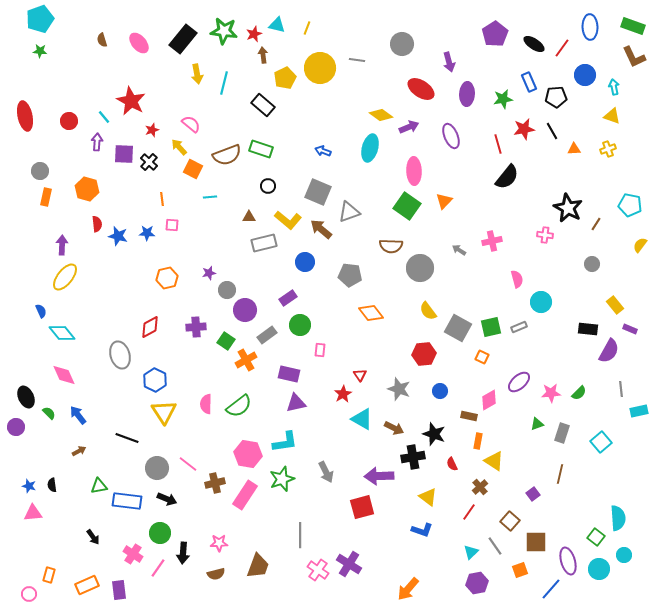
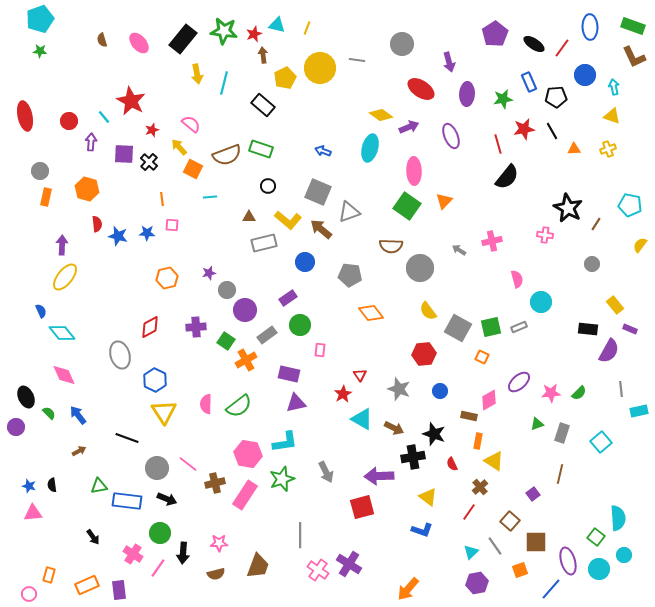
purple arrow at (97, 142): moved 6 px left
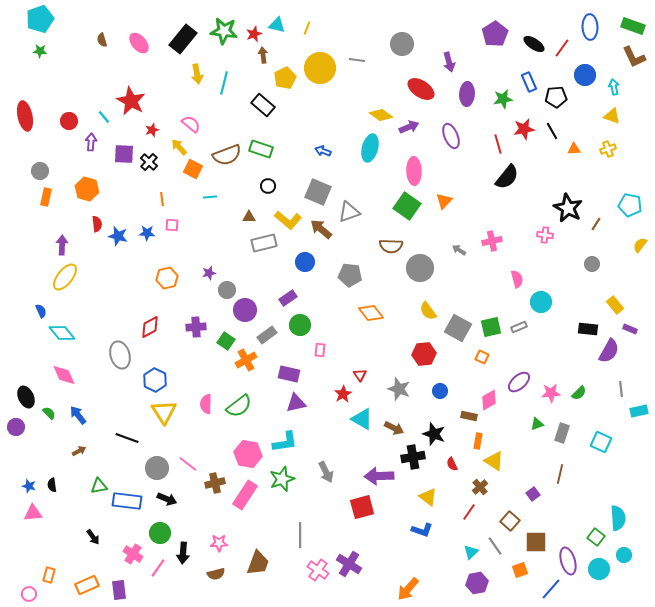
cyan square at (601, 442): rotated 25 degrees counterclockwise
brown trapezoid at (258, 566): moved 3 px up
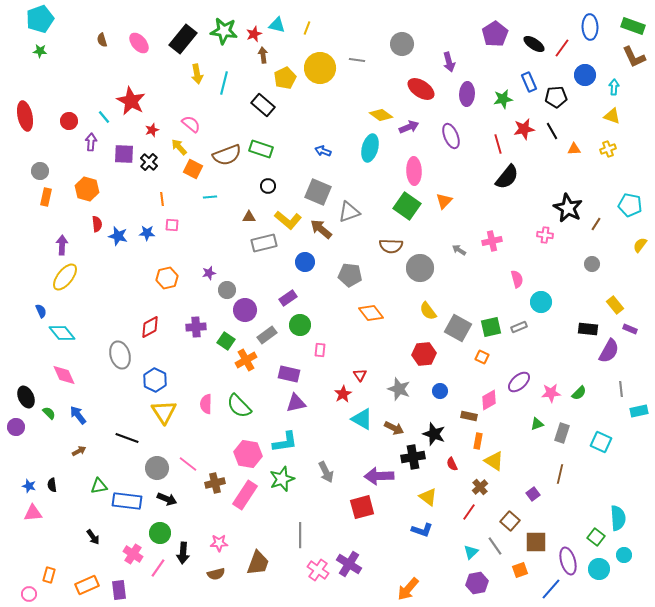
cyan arrow at (614, 87): rotated 14 degrees clockwise
green semicircle at (239, 406): rotated 84 degrees clockwise
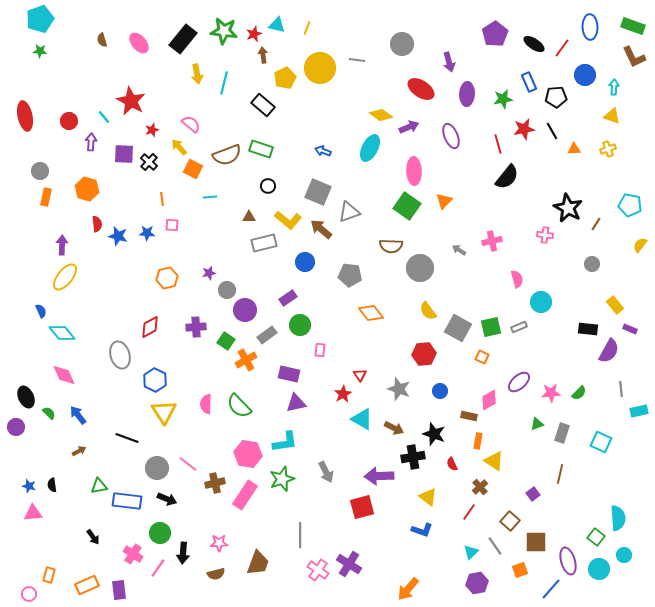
cyan ellipse at (370, 148): rotated 12 degrees clockwise
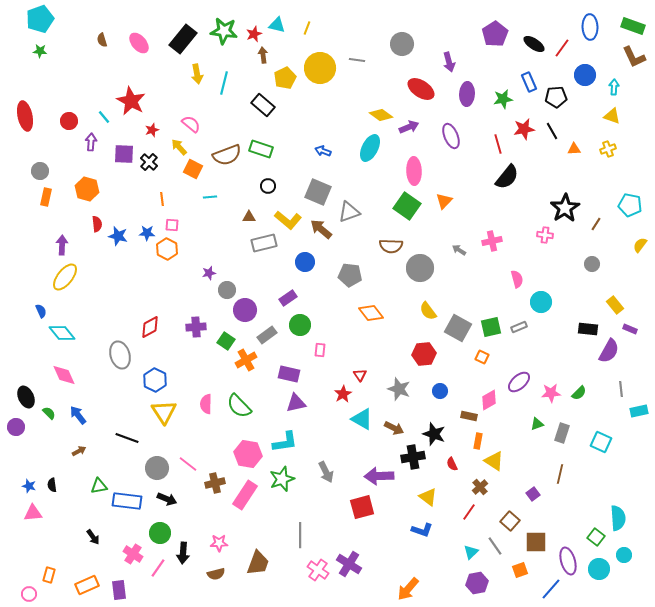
black star at (568, 208): moved 3 px left; rotated 12 degrees clockwise
orange hexagon at (167, 278): moved 29 px up; rotated 20 degrees counterclockwise
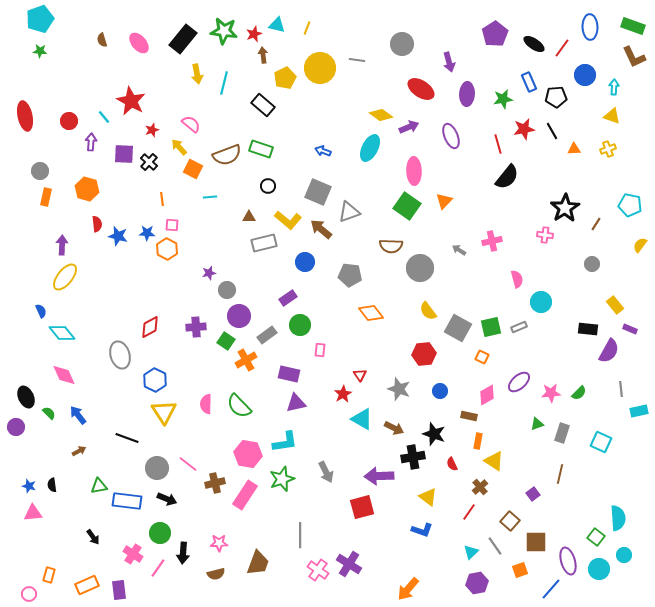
purple circle at (245, 310): moved 6 px left, 6 px down
pink diamond at (489, 400): moved 2 px left, 5 px up
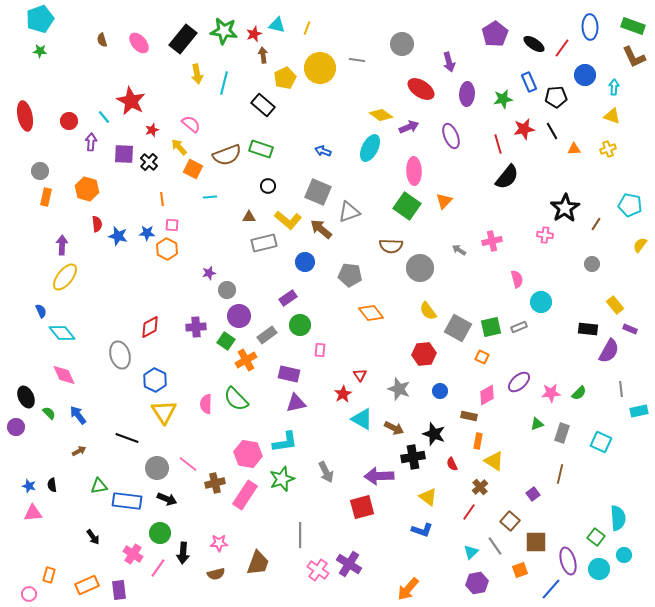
green semicircle at (239, 406): moved 3 px left, 7 px up
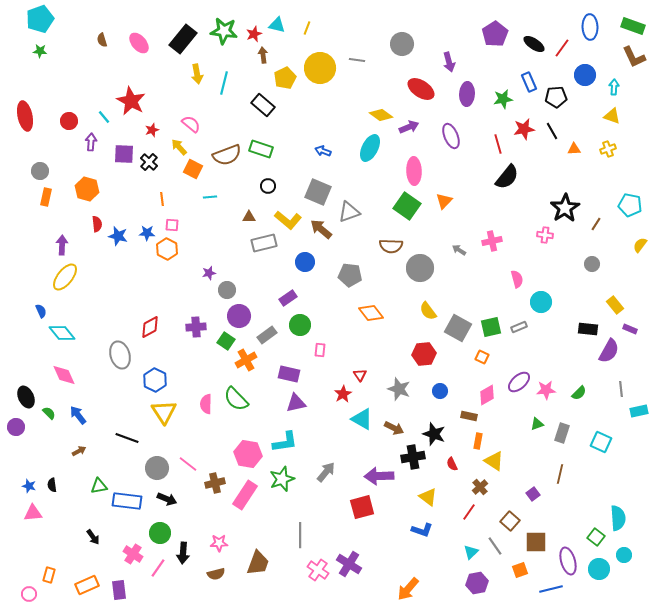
pink star at (551, 393): moved 5 px left, 3 px up
gray arrow at (326, 472): rotated 115 degrees counterclockwise
blue line at (551, 589): rotated 35 degrees clockwise
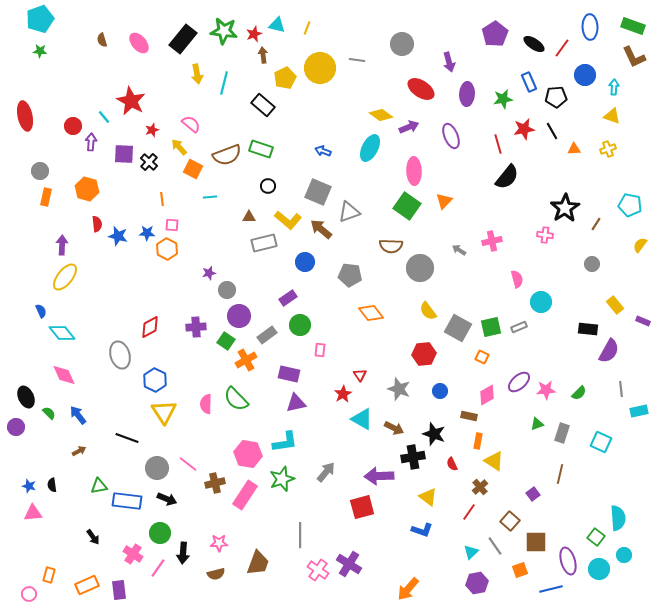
red circle at (69, 121): moved 4 px right, 5 px down
purple rectangle at (630, 329): moved 13 px right, 8 px up
